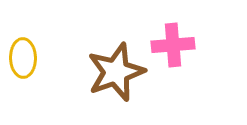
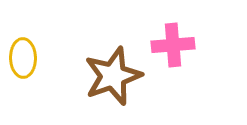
brown star: moved 3 px left, 4 px down
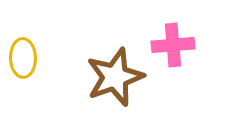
brown star: moved 2 px right, 1 px down
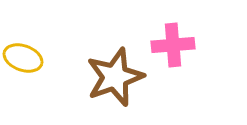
yellow ellipse: rotated 69 degrees counterclockwise
